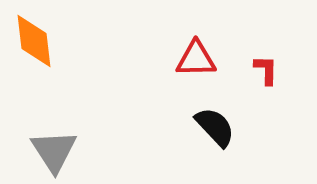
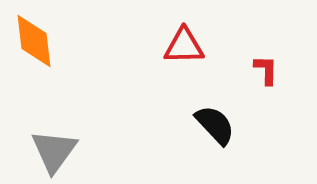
red triangle: moved 12 px left, 13 px up
black semicircle: moved 2 px up
gray triangle: rotated 9 degrees clockwise
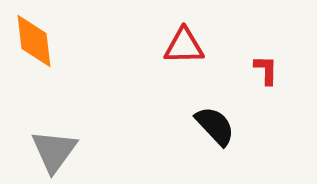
black semicircle: moved 1 px down
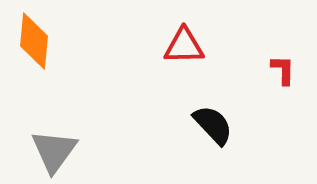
orange diamond: rotated 12 degrees clockwise
red L-shape: moved 17 px right
black semicircle: moved 2 px left, 1 px up
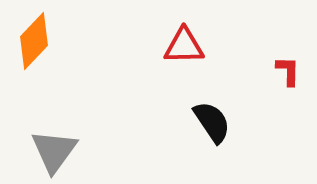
orange diamond: rotated 38 degrees clockwise
red L-shape: moved 5 px right, 1 px down
black semicircle: moved 1 px left, 3 px up; rotated 9 degrees clockwise
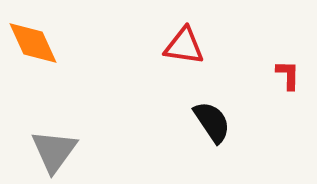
orange diamond: moved 1 px left, 2 px down; rotated 68 degrees counterclockwise
red triangle: rotated 9 degrees clockwise
red L-shape: moved 4 px down
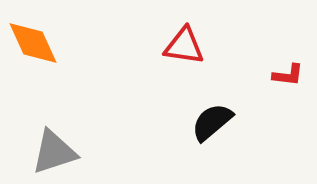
red L-shape: rotated 96 degrees clockwise
black semicircle: rotated 96 degrees counterclockwise
gray triangle: moved 1 px down; rotated 36 degrees clockwise
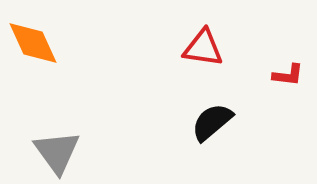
red triangle: moved 19 px right, 2 px down
gray triangle: moved 3 px right; rotated 48 degrees counterclockwise
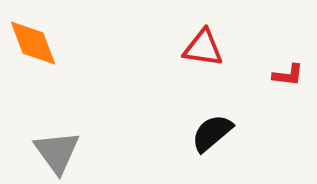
orange diamond: rotated 4 degrees clockwise
black semicircle: moved 11 px down
